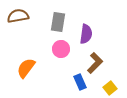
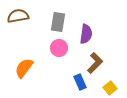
pink circle: moved 2 px left, 1 px up
orange semicircle: moved 2 px left
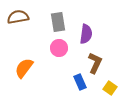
brown semicircle: moved 1 px down
gray rectangle: rotated 18 degrees counterclockwise
brown L-shape: rotated 20 degrees counterclockwise
yellow square: rotated 16 degrees counterclockwise
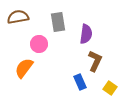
pink circle: moved 20 px left, 4 px up
brown L-shape: moved 2 px up
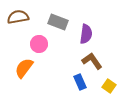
gray rectangle: rotated 60 degrees counterclockwise
brown L-shape: moved 3 px left; rotated 60 degrees counterclockwise
yellow square: moved 1 px left, 2 px up
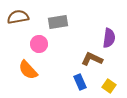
gray rectangle: rotated 30 degrees counterclockwise
purple semicircle: moved 23 px right, 4 px down
brown L-shape: moved 2 px up; rotated 30 degrees counterclockwise
orange semicircle: moved 4 px right, 2 px down; rotated 80 degrees counterclockwise
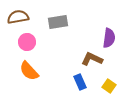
pink circle: moved 12 px left, 2 px up
orange semicircle: moved 1 px right, 1 px down
